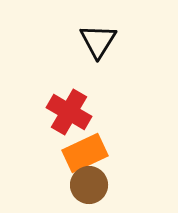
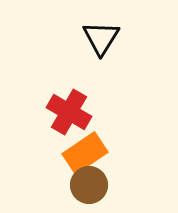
black triangle: moved 3 px right, 3 px up
orange rectangle: rotated 9 degrees counterclockwise
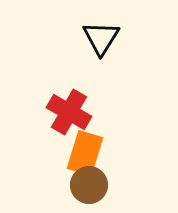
orange rectangle: rotated 39 degrees counterclockwise
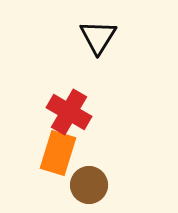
black triangle: moved 3 px left, 1 px up
orange rectangle: moved 27 px left
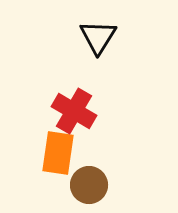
red cross: moved 5 px right, 1 px up
orange rectangle: rotated 9 degrees counterclockwise
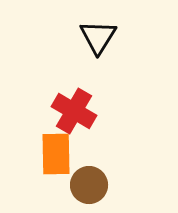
orange rectangle: moved 2 px left, 1 px down; rotated 9 degrees counterclockwise
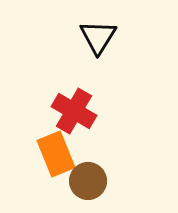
orange rectangle: rotated 21 degrees counterclockwise
brown circle: moved 1 px left, 4 px up
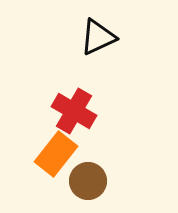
black triangle: rotated 33 degrees clockwise
orange rectangle: rotated 60 degrees clockwise
